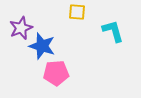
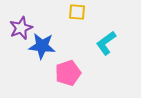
cyan L-shape: moved 7 px left, 12 px down; rotated 110 degrees counterclockwise
blue star: rotated 12 degrees counterclockwise
pink pentagon: moved 12 px right; rotated 15 degrees counterclockwise
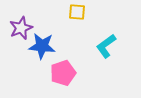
cyan L-shape: moved 3 px down
pink pentagon: moved 5 px left
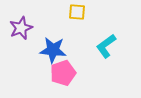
blue star: moved 11 px right, 4 px down
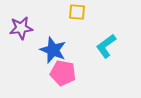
purple star: rotated 15 degrees clockwise
blue star: rotated 16 degrees clockwise
pink pentagon: rotated 30 degrees clockwise
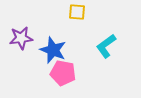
purple star: moved 10 px down
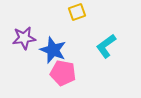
yellow square: rotated 24 degrees counterclockwise
purple star: moved 3 px right
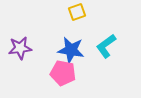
purple star: moved 4 px left, 10 px down
blue star: moved 18 px right; rotated 12 degrees counterclockwise
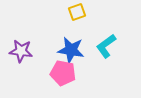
purple star: moved 1 px right, 3 px down; rotated 15 degrees clockwise
